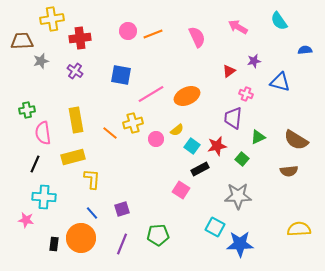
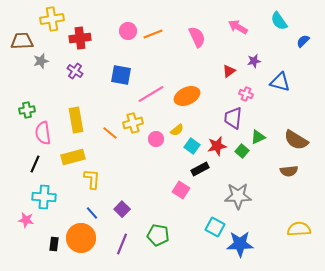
blue semicircle at (305, 50): moved 2 px left, 9 px up; rotated 40 degrees counterclockwise
green square at (242, 159): moved 8 px up
purple square at (122, 209): rotated 28 degrees counterclockwise
green pentagon at (158, 235): rotated 15 degrees clockwise
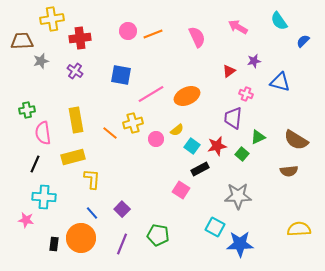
green square at (242, 151): moved 3 px down
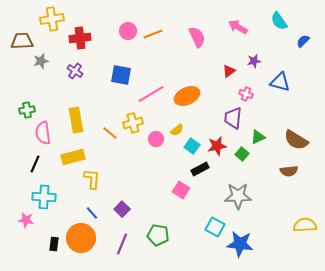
yellow semicircle at (299, 229): moved 6 px right, 4 px up
blue star at (240, 244): rotated 8 degrees clockwise
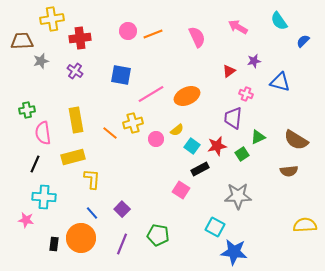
green square at (242, 154): rotated 16 degrees clockwise
blue star at (240, 244): moved 6 px left, 8 px down
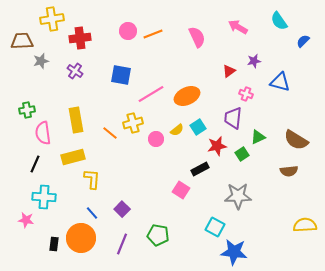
cyan square at (192, 146): moved 6 px right, 19 px up; rotated 21 degrees clockwise
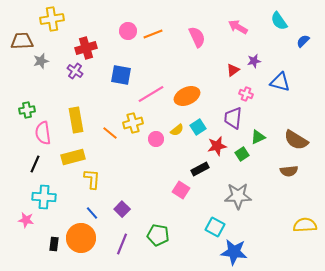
red cross at (80, 38): moved 6 px right, 10 px down; rotated 10 degrees counterclockwise
red triangle at (229, 71): moved 4 px right, 1 px up
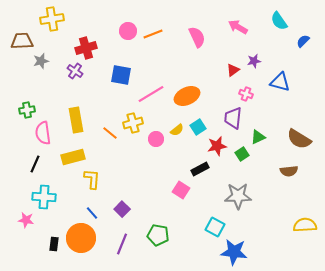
brown semicircle at (296, 140): moved 3 px right, 1 px up
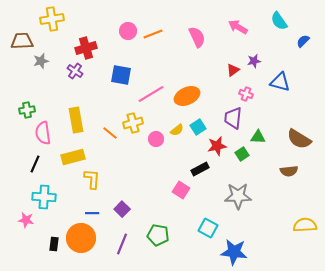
green triangle at (258, 137): rotated 28 degrees clockwise
blue line at (92, 213): rotated 48 degrees counterclockwise
cyan square at (215, 227): moved 7 px left, 1 px down
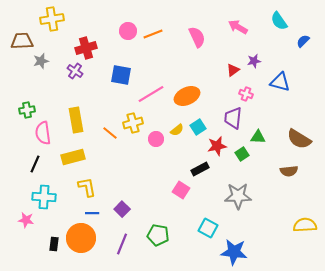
yellow L-shape at (92, 179): moved 5 px left, 8 px down; rotated 15 degrees counterclockwise
